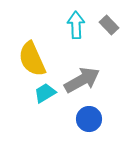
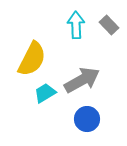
yellow semicircle: rotated 129 degrees counterclockwise
blue circle: moved 2 px left
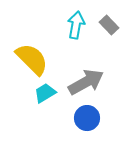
cyan arrow: rotated 12 degrees clockwise
yellow semicircle: rotated 72 degrees counterclockwise
gray arrow: moved 4 px right, 2 px down
blue circle: moved 1 px up
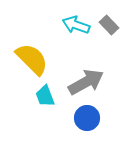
cyan arrow: rotated 80 degrees counterclockwise
cyan trapezoid: moved 3 px down; rotated 80 degrees counterclockwise
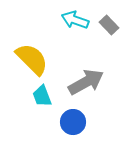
cyan arrow: moved 1 px left, 5 px up
cyan trapezoid: moved 3 px left
blue circle: moved 14 px left, 4 px down
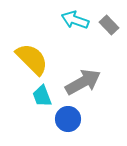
gray arrow: moved 3 px left
blue circle: moved 5 px left, 3 px up
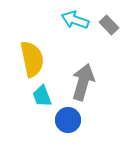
yellow semicircle: rotated 33 degrees clockwise
gray arrow: rotated 45 degrees counterclockwise
blue circle: moved 1 px down
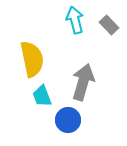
cyan arrow: rotated 56 degrees clockwise
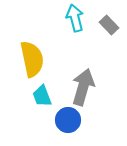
cyan arrow: moved 2 px up
gray arrow: moved 5 px down
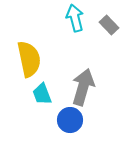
yellow semicircle: moved 3 px left
cyan trapezoid: moved 2 px up
blue circle: moved 2 px right
